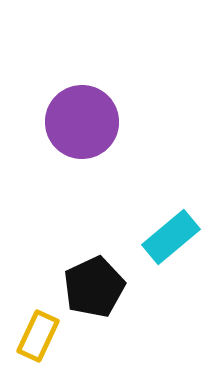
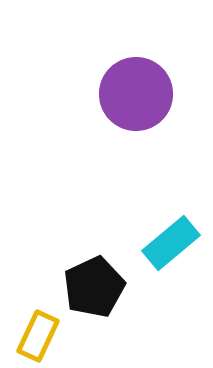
purple circle: moved 54 px right, 28 px up
cyan rectangle: moved 6 px down
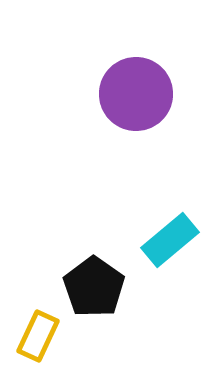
cyan rectangle: moved 1 px left, 3 px up
black pentagon: rotated 12 degrees counterclockwise
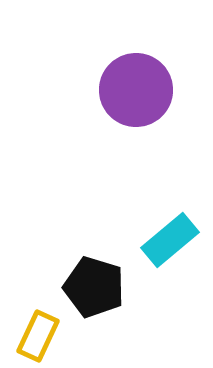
purple circle: moved 4 px up
black pentagon: rotated 18 degrees counterclockwise
